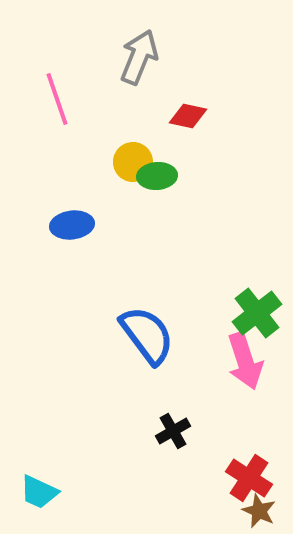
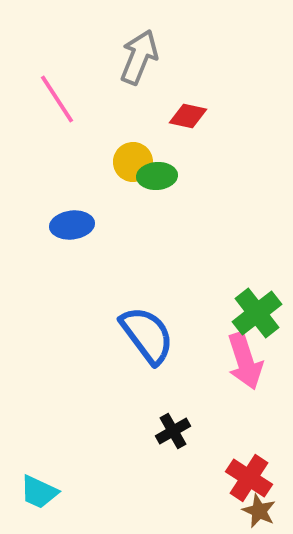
pink line: rotated 14 degrees counterclockwise
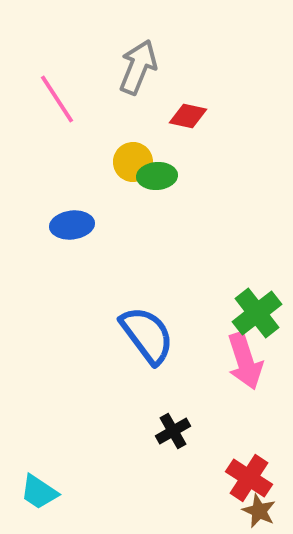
gray arrow: moved 1 px left, 10 px down
cyan trapezoid: rotated 9 degrees clockwise
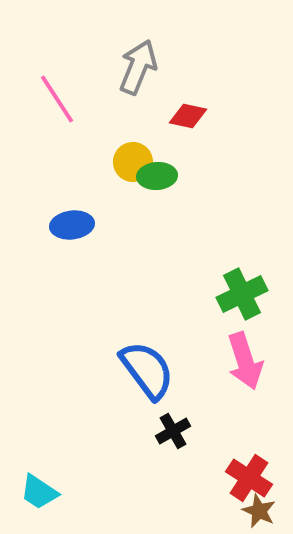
green cross: moved 15 px left, 19 px up; rotated 12 degrees clockwise
blue semicircle: moved 35 px down
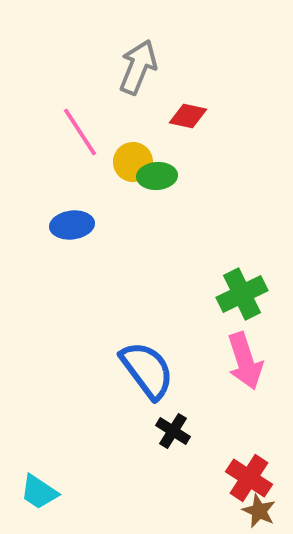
pink line: moved 23 px right, 33 px down
black cross: rotated 28 degrees counterclockwise
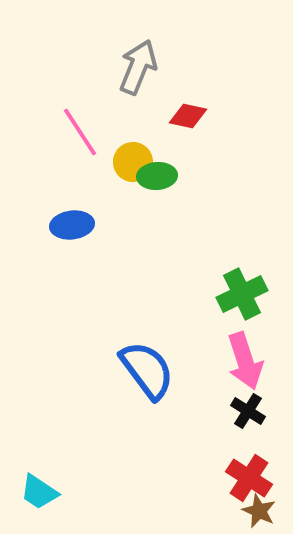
black cross: moved 75 px right, 20 px up
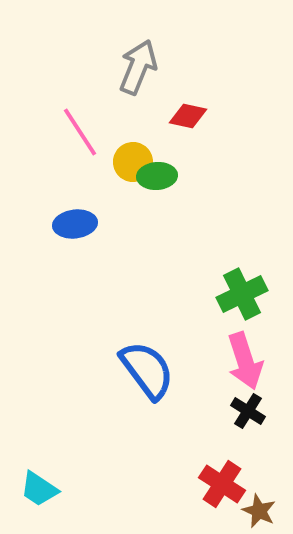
blue ellipse: moved 3 px right, 1 px up
red cross: moved 27 px left, 6 px down
cyan trapezoid: moved 3 px up
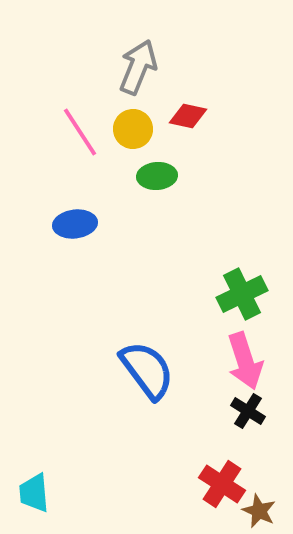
yellow circle: moved 33 px up
cyan trapezoid: moved 5 px left, 4 px down; rotated 51 degrees clockwise
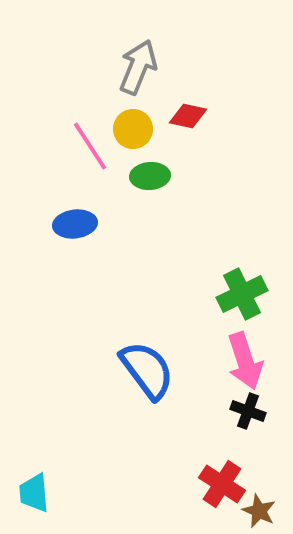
pink line: moved 10 px right, 14 px down
green ellipse: moved 7 px left
black cross: rotated 12 degrees counterclockwise
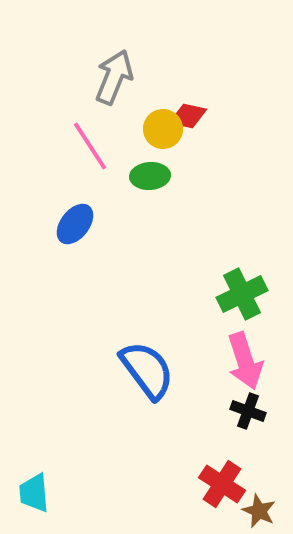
gray arrow: moved 24 px left, 10 px down
yellow circle: moved 30 px right
blue ellipse: rotated 45 degrees counterclockwise
